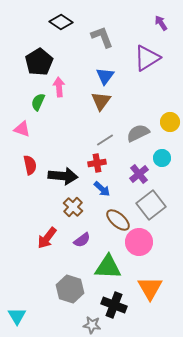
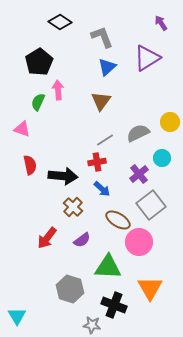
black diamond: moved 1 px left
blue triangle: moved 2 px right, 9 px up; rotated 12 degrees clockwise
pink arrow: moved 1 px left, 3 px down
red cross: moved 1 px up
brown ellipse: rotated 10 degrees counterclockwise
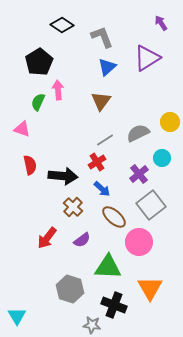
black diamond: moved 2 px right, 3 px down
red cross: rotated 24 degrees counterclockwise
brown ellipse: moved 4 px left, 3 px up; rotated 10 degrees clockwise
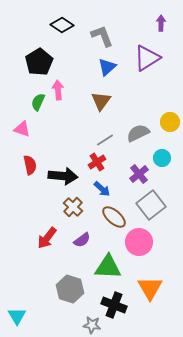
purple arrow: rotated 35 degrees clockwise
gray L-shape: moved 1 px up
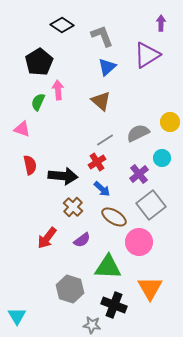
purple triangle: moved 3 px up
brown triangle: rotated 25 degrees counterclockwise
brown ellipse: rotated 10 degrees counterclockwise
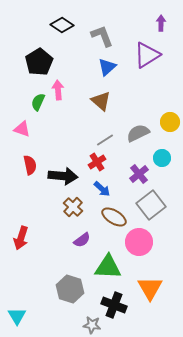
red arrow: moved 26 px left; rotated 20 degrees counterclockwise
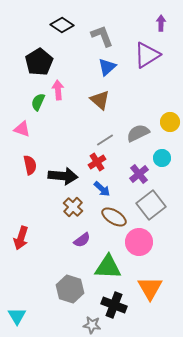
brown triangle: moved 1 px left, 1 px up
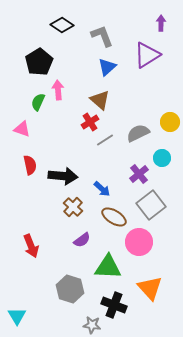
red cross: moved 7 px left, 40 px up
red arrow: moved 10 px right, 8 px down; rotated 40 degrees counterclockwise
orange triangle: rotated 12 degrees counterclockwise
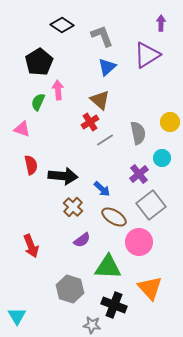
gray semicircle: rotated 105 degrees clockwise
red semicircle: moved 1 px right
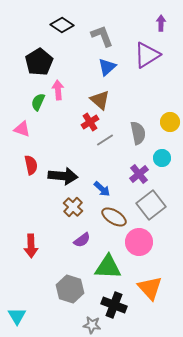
red arrow: rotated 20 degrees clockwise
